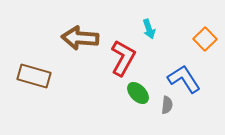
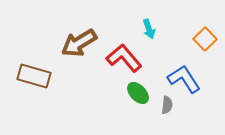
brown arrow: moved 1 px left, 5 px down; rotated 36 degrees counterclockwise
red L-shape: moved 1 px right; rotated 69 degrees counterclockwise
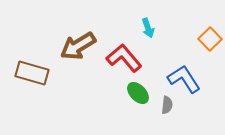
cyan arrow: moved 1 px left, 1 px up
orange square: moved 5 px right
brown arrow: moved 1 px left, 3 px down
brown rectangle: moved 2 px left, 3 px up
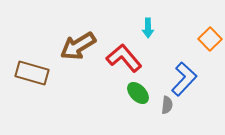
cyan arrow: rotated 18 degrees clockwise
blue L-shape: rotated 76 degrees clockwise
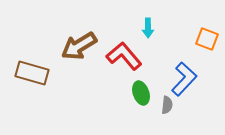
orange square: moved 3 px left; rotated 25 degrees counterclockwise
brown arrow: moved 1 px right
red L-shape: moved 2 px up
green ellipse: moved 3 px right; rotated 25 degrees clockwise
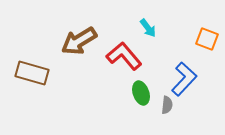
cyan arrow: rotated 36 degrees counterclockwise
brown arrow: moved 5 px up
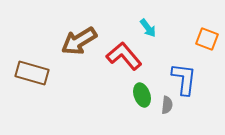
blue L-shape: rotated 36 degrees counterclockwise
green ellipse: moved 1 px right, 2 px down
